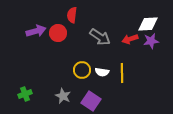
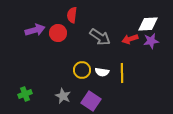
purple arrow: moved 1 px left, 1 px up
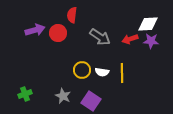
purple star: rotated 14 degrees clockwise
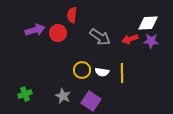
white diamond: moved 1 px up
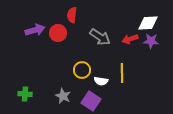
white semicircle: moved 1 px left, 9 px down
green cross: rotated 24 degrees clockwise
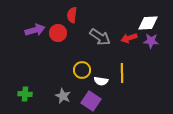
red arrow: moved 1 px left, 1 px up
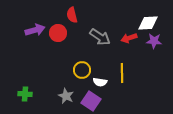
red semicircle: rotated 21 degrees counterclockwise
purple star: moved 3 px right
white semicircle: moved 1 px left, 1 px down
gray star: moved 3 px right
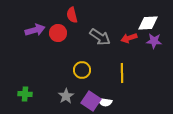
white semicircle: moved 5 px right, 20 px down
gray star: rotated 14 degrees clockwise
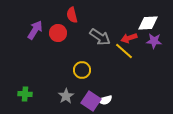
purple arrow: rotated 42 degrees counterclockwise
yellow line: moved 2 px right, 22 px up; rotated 48 degrees counterclockwise
white semicircle: moved 2 px up; rotated 24 degrees counterclockwise
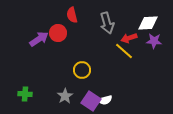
purple arrow: moved 4 px right, 9 px down; rotated 24 degrees clockwise
gray arrow: moved 7 px right, 14 px up; rotated 40 degrees clockwise
gray star: moved 1 px left
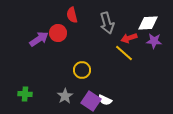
yellow line: moved 2 px down
white semicircle: rotated 40 degrees clockwise
